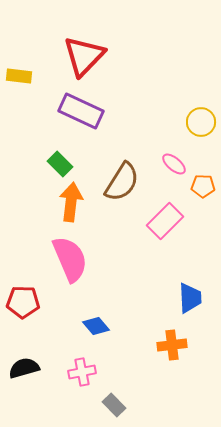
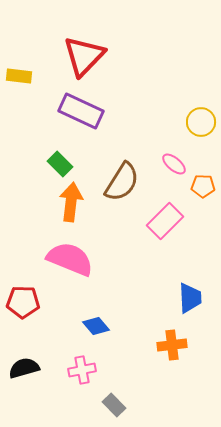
pink semicircle: rotated 45 degrees counterclockwise
pink cross: moved 2 px up
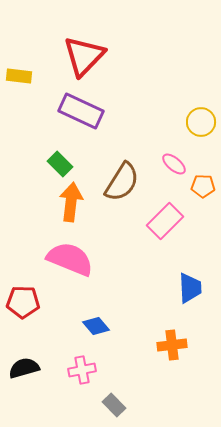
blue trapezoid: moved 10 px up
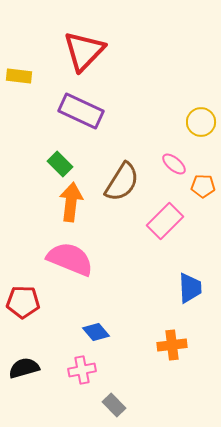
red triangle: moved 5 px up
blue diamond: moved 6 px down
